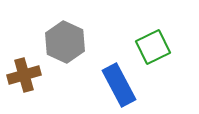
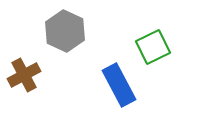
gray hexagon: moved 11 px up
brown cross: rotated 12 degrees counterclockwise
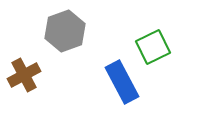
gray hexagon: rotated 15 degrees clockwise
blue rectangle: moved 3 px right, 3 px up
